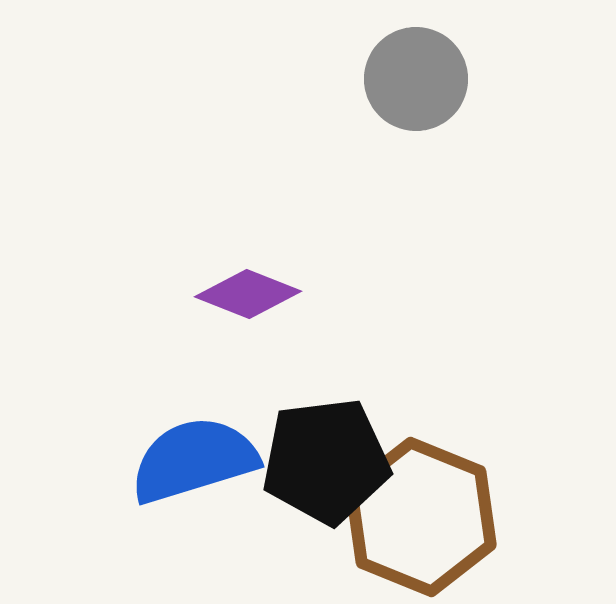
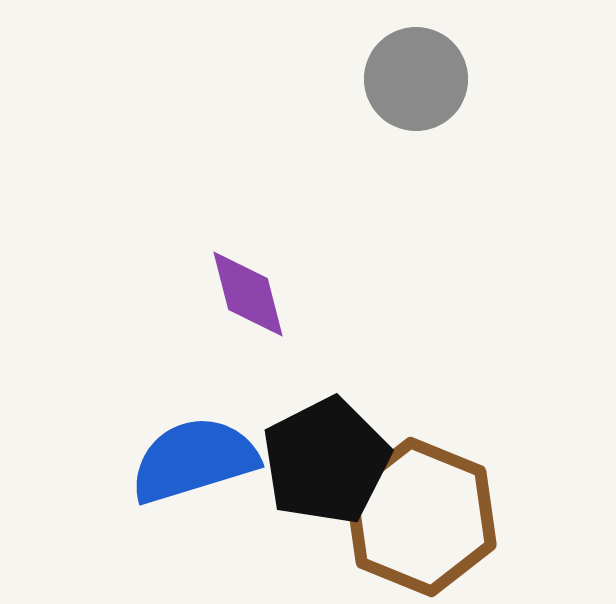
purple diamond: rotated 54 degrees clockwise
black pentagon: rotated 20 degrees counterclockwise
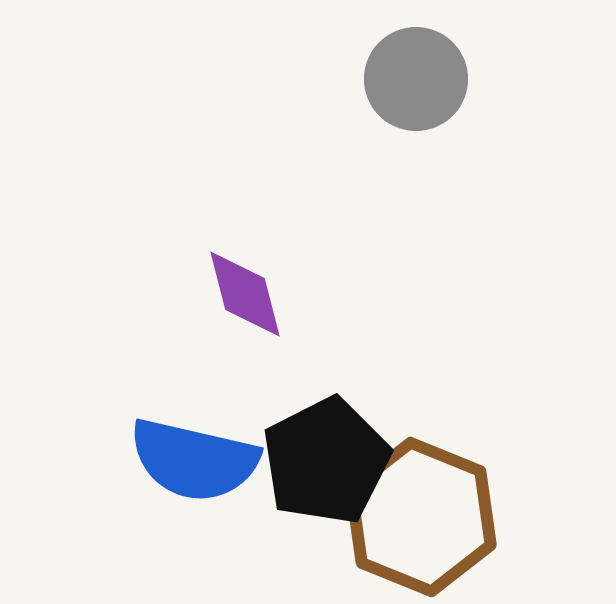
purple diamond: moved 3 px left
blue semicircle: rotated 150 degrees counterclockwise
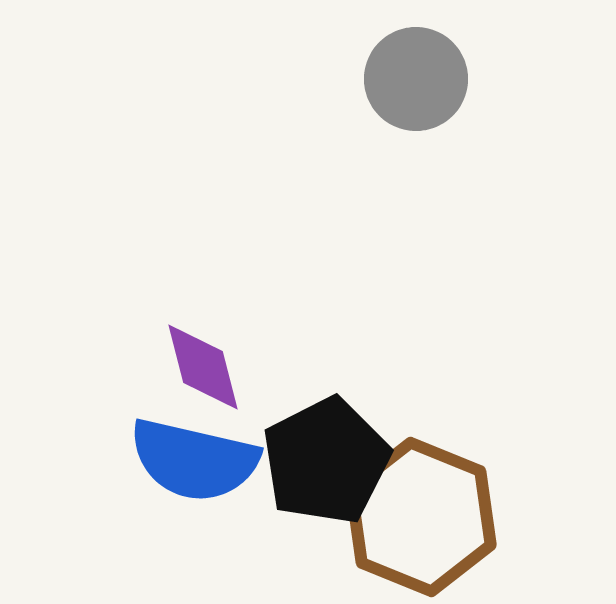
purple diamond: moved 42 px left, 73 px down
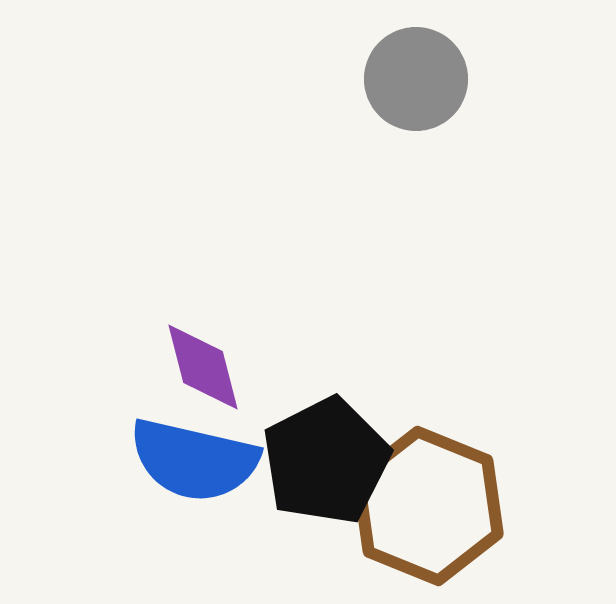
brown hexagon: moved 7 px right, 11 px up
